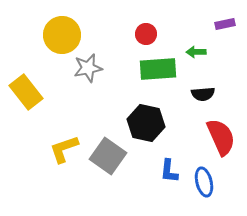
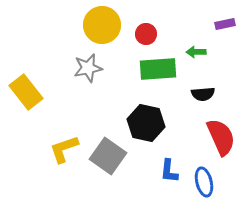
yellow circle: moved 40 px right, 10 px up
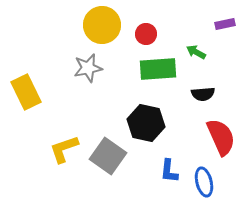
green arrow: rotated 30 degrees clockwise
yellow rectangle: rotated 12 degrees clockwise
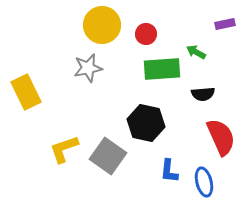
green rectangle: moved 4 px right
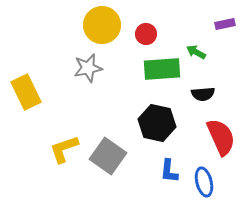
black hexagon: moved 11 px right
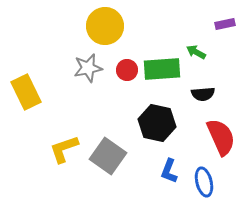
yellow circle: moved 3 px right, 1 px down
red circle: moved 19 px left, 36 px down
blue L-shape: rotated 15 degrees clockwise
